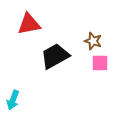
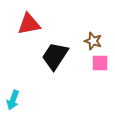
black trapezoid: rotated 28 degrees counterclockwise
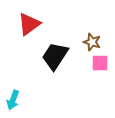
red triangle: rotated 25 degrees counterclockwise
brown star: moved 1 px left, 1 px down
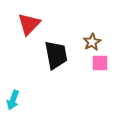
red triangle: rotated 10 degrees counterclockwise
brown star: rotated 24 degrees clockwise
black trapezoid: moved 1 px right, 1 px up; rotated 136 degrees clockwise
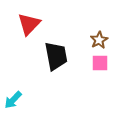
brown star: moved 7 px right, 2 px up
black trapezoid: moved 1 px down
cyan arrow: rotated 24 degrees clockwise
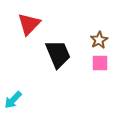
black trapezoid: moved 2 px right, 2 px up; rotated 12 degrees counterclockwise
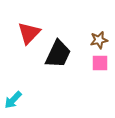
red triangle: moved 9 px down
brown star: rotated 18 degrees clockwise
black trapezoid: rotated 48 degrees clockwise
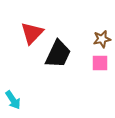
red triangle: moved 3 px right
brown star: moved 3 px right, 1 px up
cyan arrow: rotated 78 degrees counterclockwise
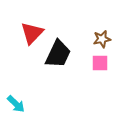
cyan arrow: moved 3 px right, 4 px down; rotated 12 degrees counterclockwise
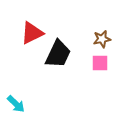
red triangle: rotated 20 degrees clockwise
